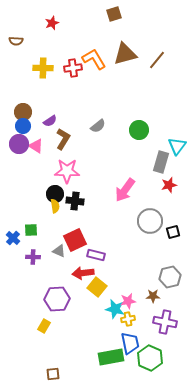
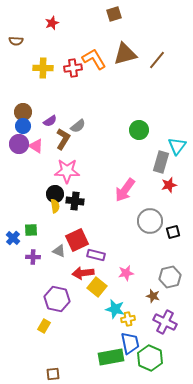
gray semicircle at (98, 126): moved 20 px left
red square at (75, 240): moved 2 px right
brown star at (153, 296): rotated 16 degrees clockwise
purple hexagon at (57, 299): rotated 15 degrees clockwise
pink star at (128, 301): moved 2 px left, 28 px up
purple cross at (165, 322): rotated 15 degrees clockwise
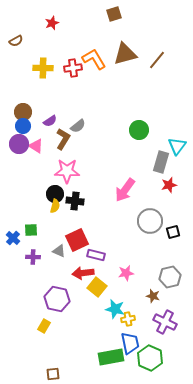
brown semicircle at (16, 41): rotated 32 degrees counterclockwise
yellow semicircle at (55, 206): rotated 24 degrees clockwise
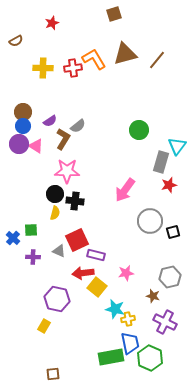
yellow semicircle at (55, 206): moved 7 px down
